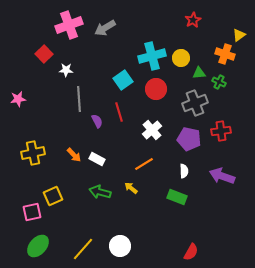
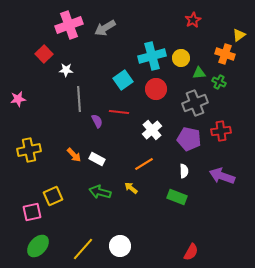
red line: rotated 66 degrees counterclockwise
yellow cross: moved 4 px left, 3 px up
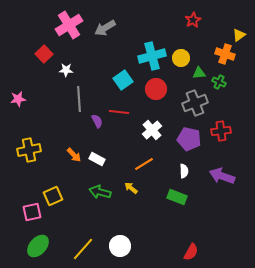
pink cross: rotated 12 degrees counterclockwise
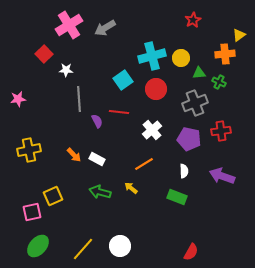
orange cross: rotated 24 degrees counterclockwise
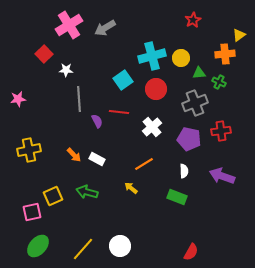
white cross: moved 3 px up
green arrow: moved 13 px left
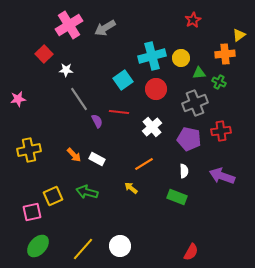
gray line: rotated 30 degrees counterclockwise
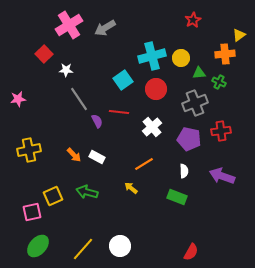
white rectangle: moved 2 px up
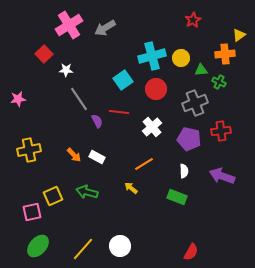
green triangle: moved 2 px right, 3 px up
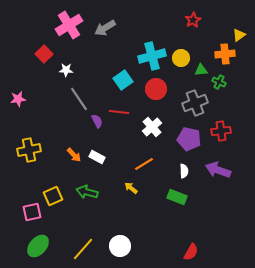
purple arrow: moved 4 px left, 6 px up
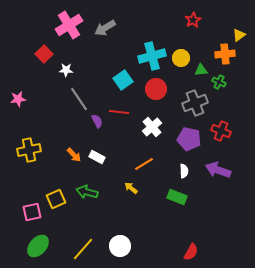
red cross: rotated 30 degrees clockwise
yellow square: moved 3 px right, 3 px down
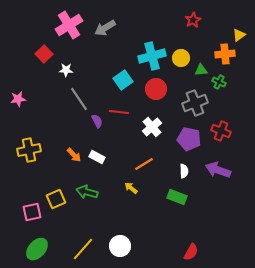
green ellipse: moved 1 px left, 3 px down
